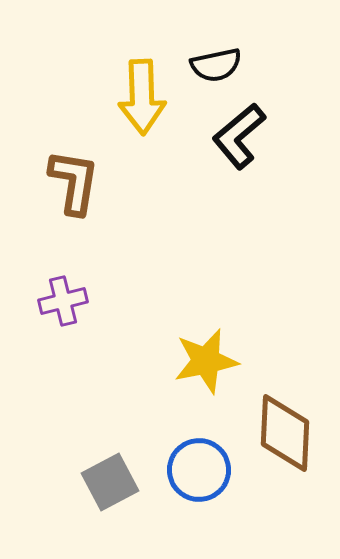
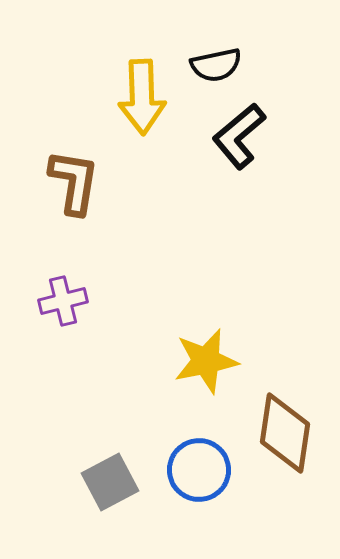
brown diamond: rotated 6 degrees clockwise
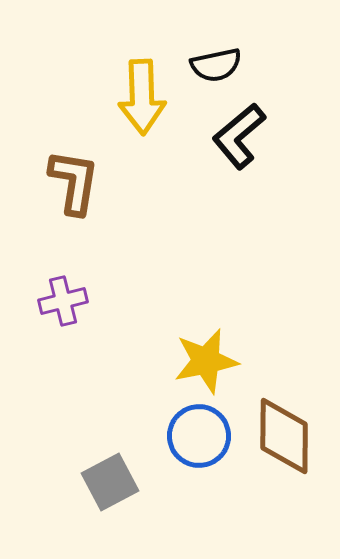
brown diamond: moved 1 px left, 3 px down; rotated 8 degrees counterclockwise
blue circle: moved 34 px up
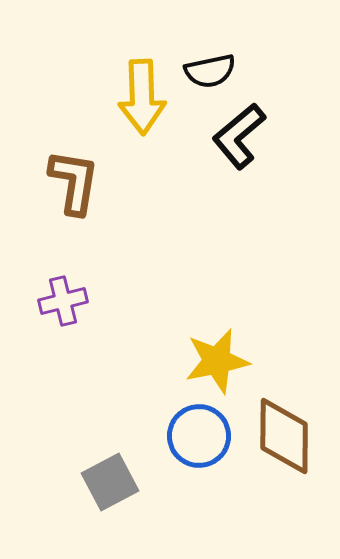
black semicircle: moved 6 px left, 6 px down
yellow star: moved 11 px right
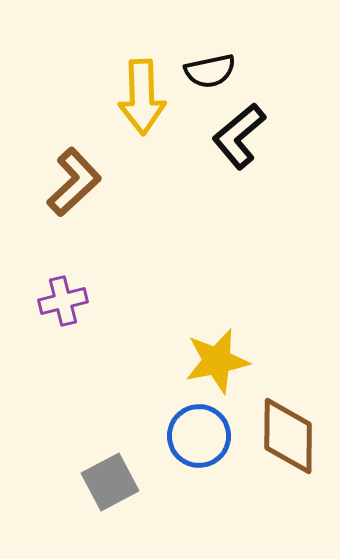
brown L-shape: rotated 38 degrees clockwise
brown diamond: moved 4 px right
